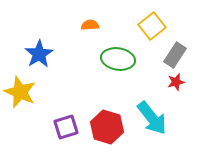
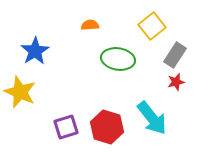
blue star: moved 4 px left, 3 px up
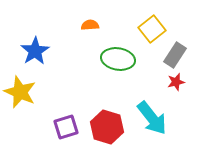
yellow square: moved 3 px down
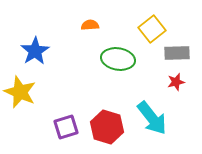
gray rectangle: moved 2 px right, 2 px up; rotated 55 degrees clockwise
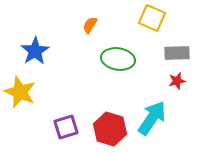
orange semicircle: rotated 54 degrees counterclockwise
yellow square: moved 11 px up; rotated 28 degrees counterclockwise
red star: moved 1 px right, 1 px up
cyan arrow: rotated 108 degrees counterclockwise
red hexagon: moved 3 px right, 2 px down
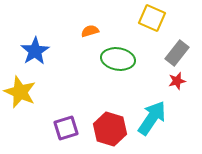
orange semicircle: moved 6 px down; rotated 42 degrees clockwise
gray rectangle: rotated 50 degrees counterclockwise
purple square: moved 1 px down
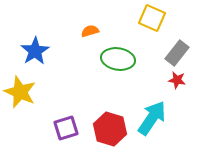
red star: moved 1 px up; rotated 24 degrees clockwise
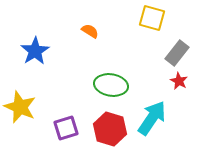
yellow square: rotated 8 degrees counterclockwise
orange semicircle: rotated 48 degrees clockwise
green ellipse: moved 7 px left, 26 px down
red star: moved 2 px right, 1 px down; rotated 18 degrees clockwise
yellow star: moved 15 px down
